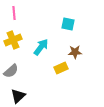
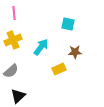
yellow rectangle: moved 2 px left, 1 px down
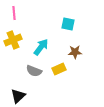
gray semicircle: moved 23 px right; rotated 63 degrees clockwise
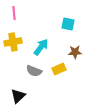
yellow cross: moved 2 px down; rotated 12 degrees clockwise
